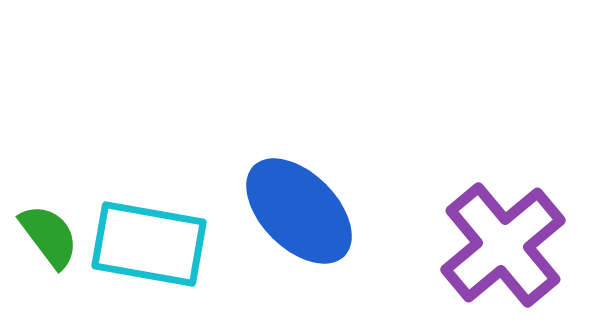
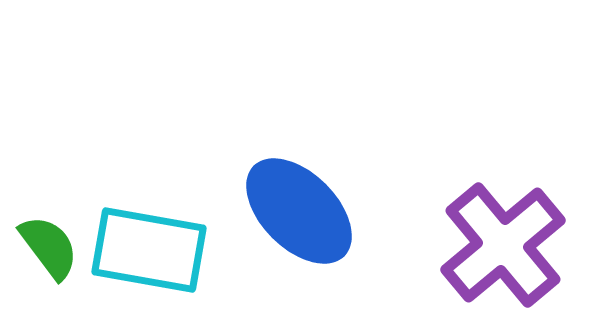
green semicircle: moved 11 px down
cyan rectangle: moved 6 px down
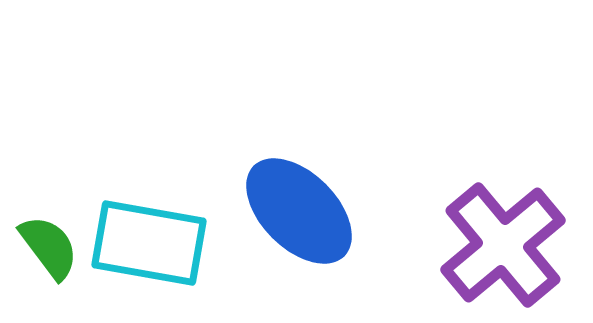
cyan rectangle: moved 7 px up
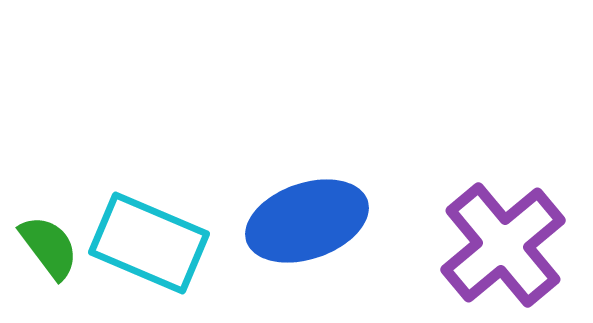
blue ellipse: moved 8 px right, 10 px down; rotated 64 degrees counterclockwise
cyan rectangle: rotated 13 degrees clockwise
